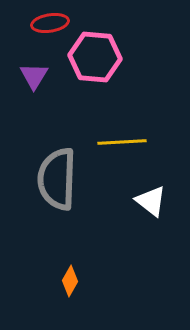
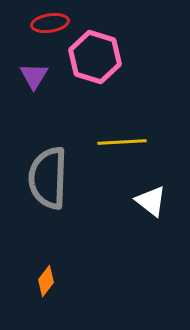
pink hexagon: rotated 12 degrees clockwise
gray semicircle: moved 9 px left, 1 px up
orange diamond: moved 24 px left; rotated 8 degrees clockwise
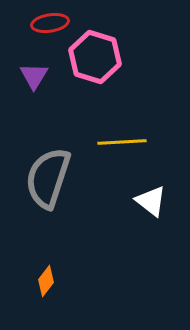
gray semicircle: rotated 16 degrees clockwise
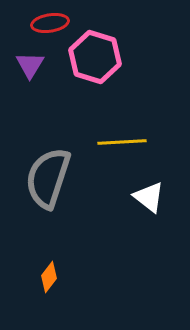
purple triangle: moved 4 px left, 11 px up
white triangle: moved 2 px left, 4 px up
orange diamond: moved 3 px right, 4 px up
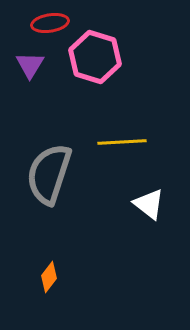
gray semicircle: moved 1 px right, 4 px up
white triangle: moved 7 px down
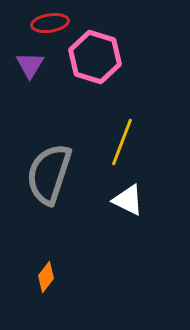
yellow line: rotated 66 degrees counterclockwise
white triangle: moved 21 px left, 4 px up; rotated 12 degrees counterclockwise
orange diamond: moved 3 px left
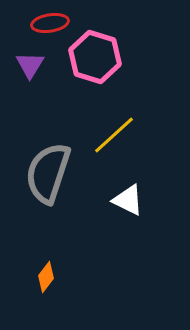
yellow line: moved 8 px left, 7 px up; rotated 27 degrees clockwise
gray semicircle: moved 1 px left, 1 px up
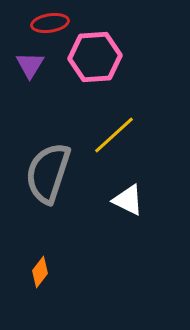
pink hexagon: rotated 21 degrees counterclockwise
orange diamond: moved 6 px left, 5 px up
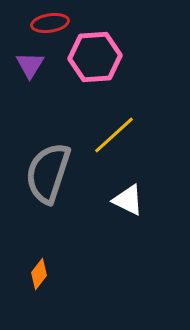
orange diamond: moved 1 px left, 2 px down
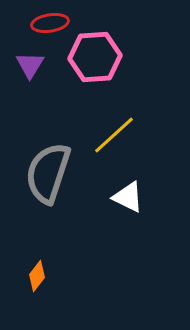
white triangle: moved 3 px up
orange diamond: moved 2 px left, 2 px down
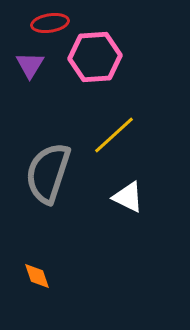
orange diamond: rotated 56 degrees counterclockwise
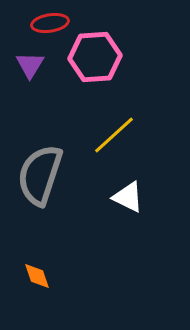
gray semicircle: moved 8 px left, 2 px down
